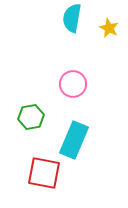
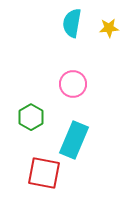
cyan semicircle: moved 5 px down
yellow star: rotated 30 degrees counterclockwise
green hexagon: rotated 20 degrees counterclockwise
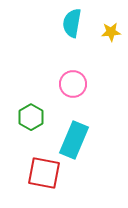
yellow star: moved 2 px right, 4 px down
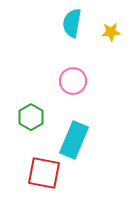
pink circle: moved 3 px up
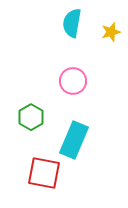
yellow star: rotated 12 degrees counterclockwise
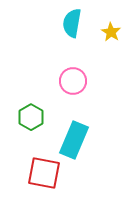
yellow star: rotated 24 degrees counterclockwise
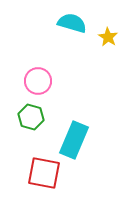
cyan semicircle: rotated 96 degrees clockwise
yellow star: moved 3 px left, 5 px down
pink circle: moved 35 px left
green hexagon: rotated 15 degrees counterclockwise
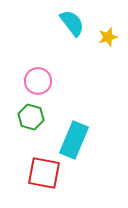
cyan semicircle: rotated 36 degrees clockwise
yellow star: rotated 24 degrees clockwise
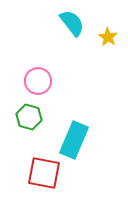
yellow star: rotated 24 degrees counterclockwise
green hexagon: moved 2 px left
